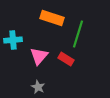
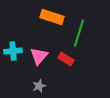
orange rectangle: moved 1 px up
green line: moved 1 px right, 1 px up
cyan cross: moved 11 px down
gray star: moved 1 px right, 1 px up; rotated 24 degrees clockwise
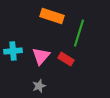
orange rectangle: moved 1 px up
pink triangle: moved 2 px right
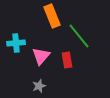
orange rectangle: rotated 50 degrees clockwise
green line: moved 3 px down; rotated 56 degrees counterclockwise
cyan cross: moved 3 px right, 8 px up
red rectangle: moved 1 px right, 1 px down; rotated 49 degrees clockwise
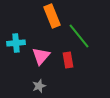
red rectangle: moved 1 px right
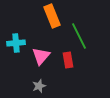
green line: rotated 12 degrees clockwise
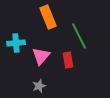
orange rectangle: moved 4 px left, 1 px down
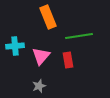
green line: rotated 72 degrees counterclockwise
cyan cross: moved 1 px left, 3 px down
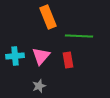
green line: rotated 12 degrees clockwise
cyan cross: moved 10 px down
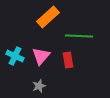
orange rectangle: rotated 70 degrees clockwise
cyan cross: rotated 30 degrees clockwise
